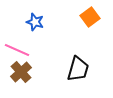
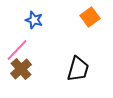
blue star: moved 1 px left, 2 px up
pink line: rotated 70 degrees counterclockwise
brown cross: moved 3 px up
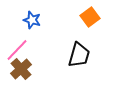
blue star: moved 2 px left
black trapezoid: moved 1 px right, 14 px up
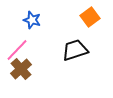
black trapezoid: moved 4 px left, 5 px up; rotated 124 degrees counterclockwise
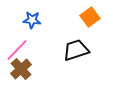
blue star: rotated 12 degrees counterclockwise
black trapezoid: moved 1 px right
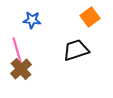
pink line: rotated 60 degrees counterclockwise
